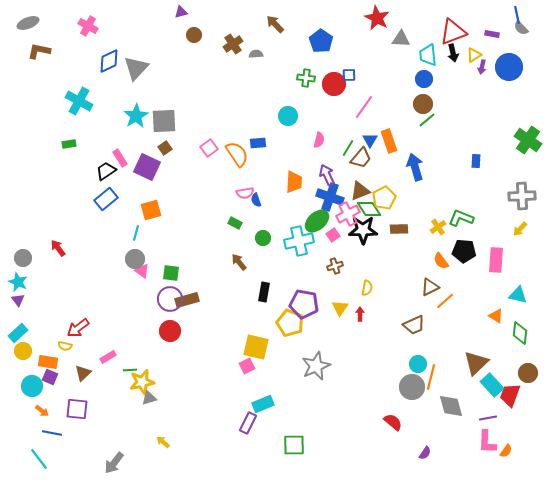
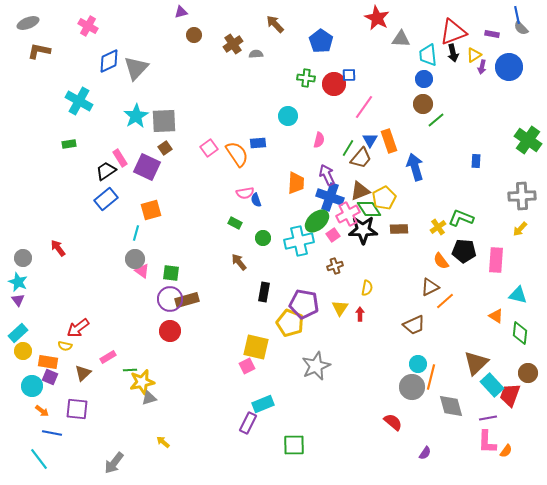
green line at (427, 120): moved 9 px right
orange trapezoid at (294, 182): moved 2 px right, 1 px down
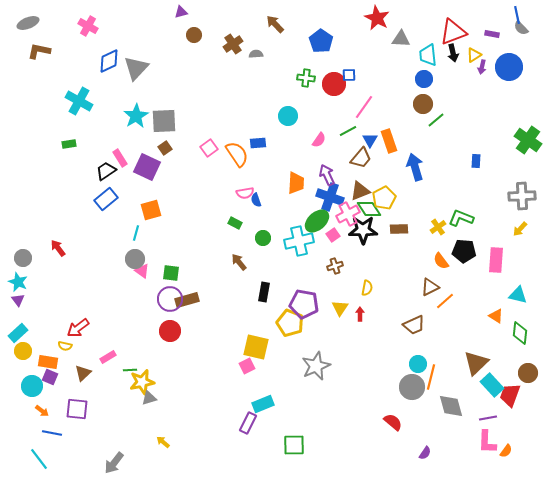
pink semicircle at (319, 140): rotated 21 degrees clockwise
green line at (348, 148): moved 17 px up; rotated 30 degrees clockwise
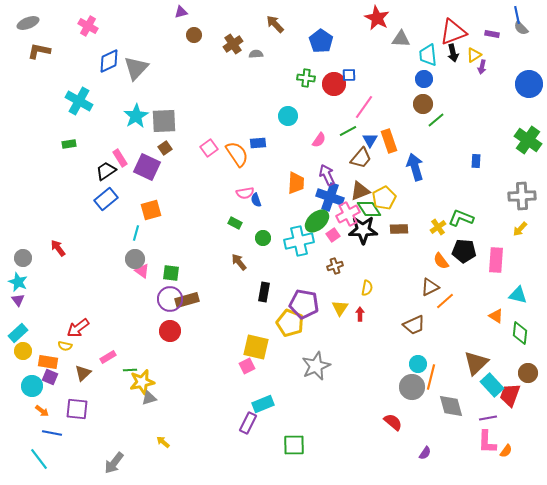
blue circle at (509, 67): moved 20 px right, 17 px down
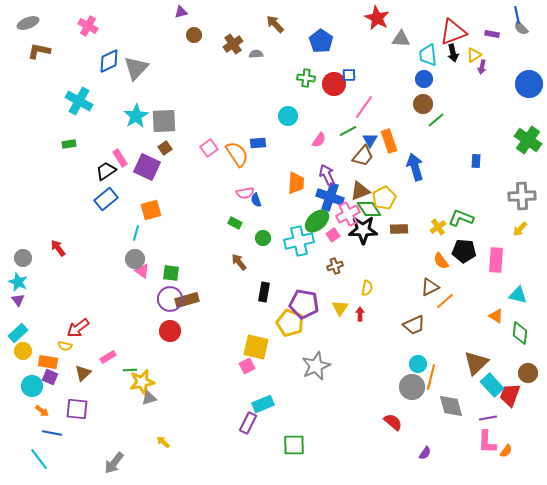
brown trapezoid at (361, 158): moved 2 px right, 2 px up
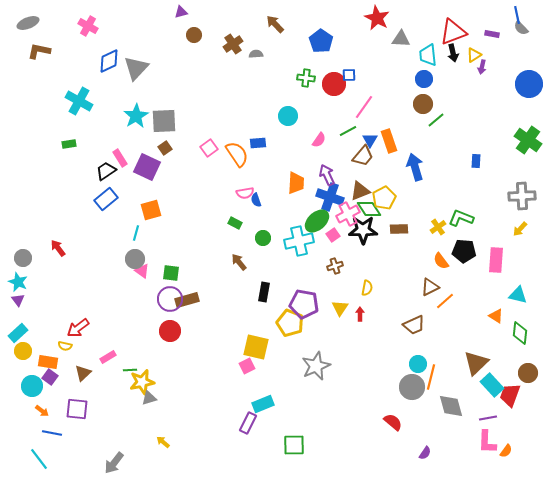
purple square at (50, 377): rotated 14 degrees clockwise
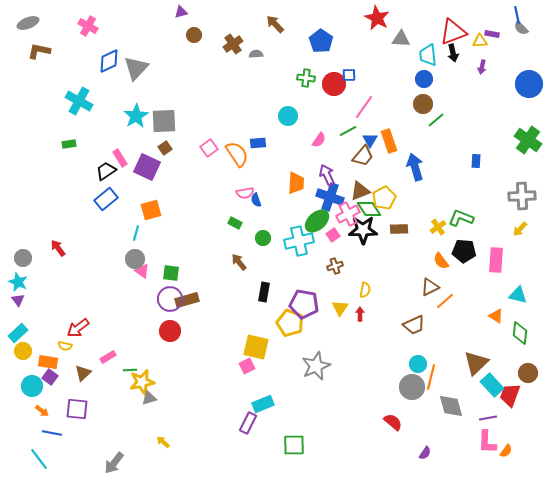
yellow triangle at (474, 55): moved 6 px right, 14 px up; rotated 28 degrees clockwise
yellow semicircle at (367, 288): moved 2 px left, 2 px down
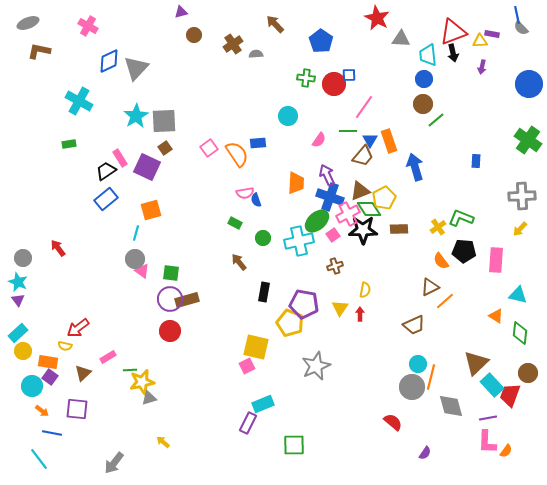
green line at (348, 131): rotated 30 degrees clockwise
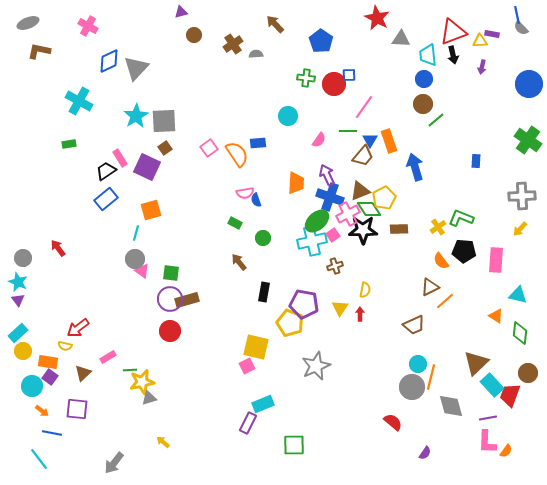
black arrow at (453, 53): moved 2 px down
cyan cross at (299, 241): moved 13 px right
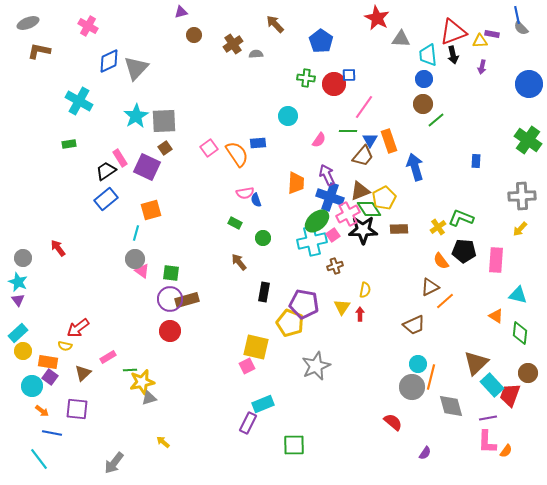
yellow triangle at (340, 308): moved 2 px right, 1 px up
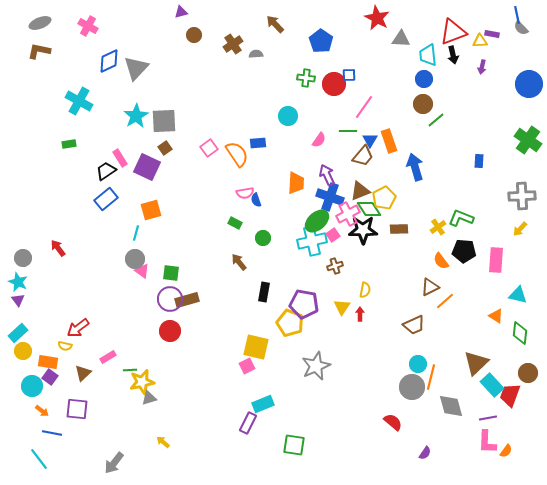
gray ellipse at (28, 23): moved 12 px right
blue rectangle at (476, 161): moved 3 px right
green square at (294, 445): rotated 10 degrees clockwise
